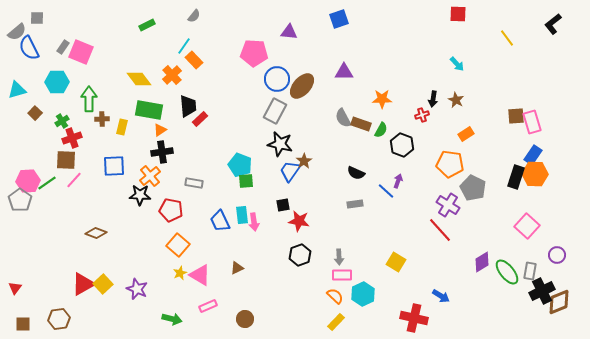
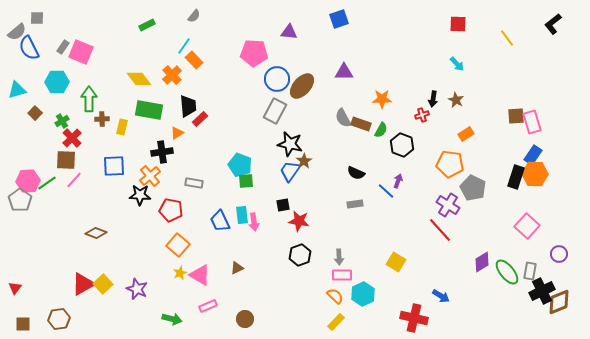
red square at (458, 14): moved 10 px down
orange triangle at (160, 130): moved 17 px right, 3 px down
red cross at (72, 138): rotated 24 degrees counterclockwise
black star at (280, 144): moved 10 px right
purple circle at (557, 255): moved 2 px right, 1 px up
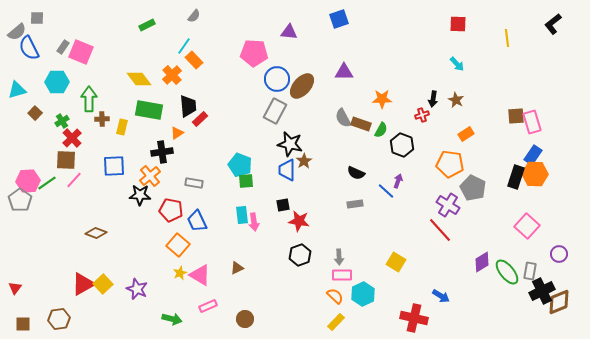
yellow line at (507, 38): rotated 30 degrees clockwise
blue trapezoid at (290, 171): moved 3 px left, 1 px up; rotated 35 degrees counterclockwise
blue trapezoid at (220, 221): moved 23 px left
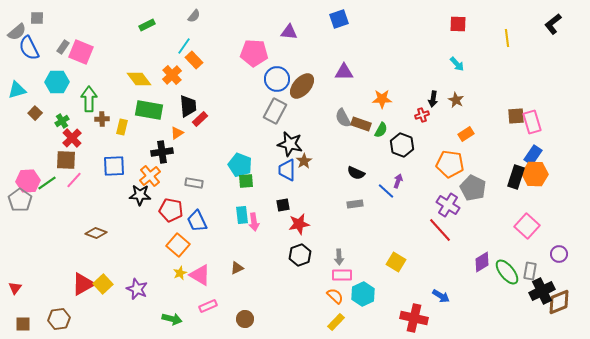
red star at (299, 221): moved 3 px down; rotated 20 degrees counterclockwise
